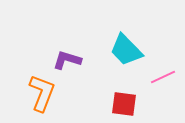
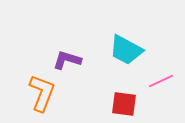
cyan trapezoid: rotated 18 degrees counterclockwise
pink line: moved 2 px left, 4 px down
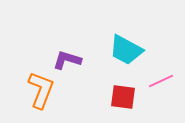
orange L-shape: moved 1 px left, 3 px up
red square: moved 1 px left, 7 px up
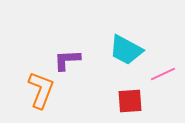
purple L-shape: rotated 20 degrees counterclockwise
pink line: moved 2 px right, 7 px up
red square: moved 7 px right, 4 px down; rotated 12 degrees counterclockwise
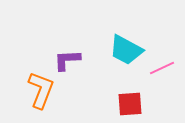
pink line: moved 1 px left, 6 px up
red square: moved 3 px down
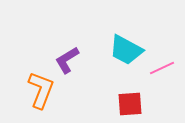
purple L-shape: rotated 28 degrees counterclockwise
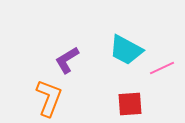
orange L-shape: moved 8 px right, 8 px down
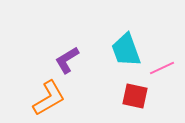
cyan trapezoid: rotated 42 degrees clockwise
orange L-shape: rotated 39 degrees clockwise
red square: moved 5 px right, 8 px up; rotated 16 degrees clockwise
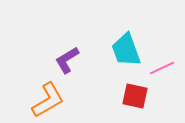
orange L-shape: moved 1 px left, 2 px down
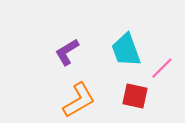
purple L-shape: moved 8 px up
pink line: rotated 20 degrees counterclockwise
orange L-shape: moved 31 px right
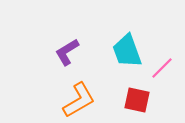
cyan trapezoid: moved 1 px right, 1 px down
red square: moved 2 px right, 4 px down
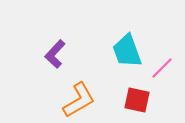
purple L-shape: moved 12 px left, 2 px down; rotated 16 degrees counterclockwise
